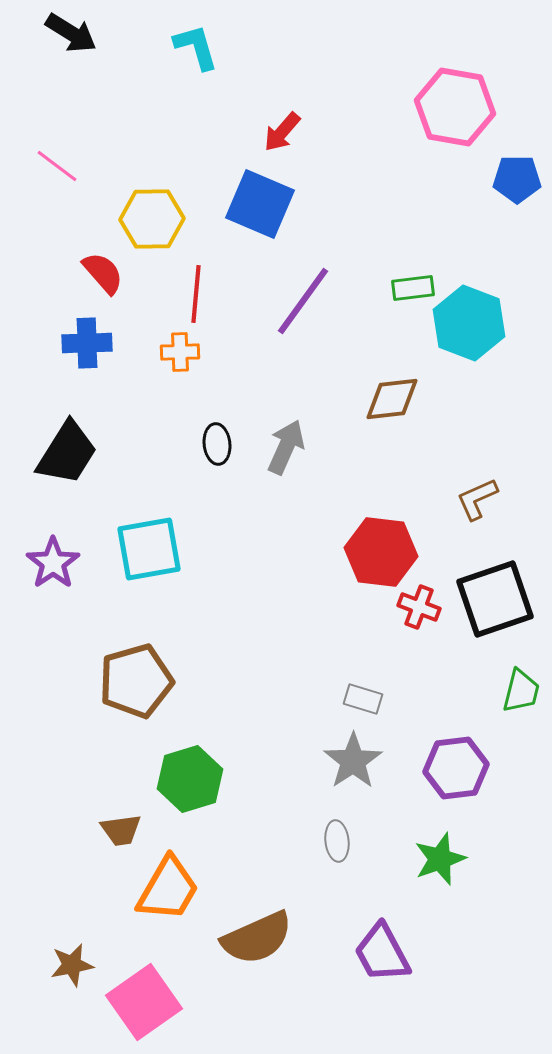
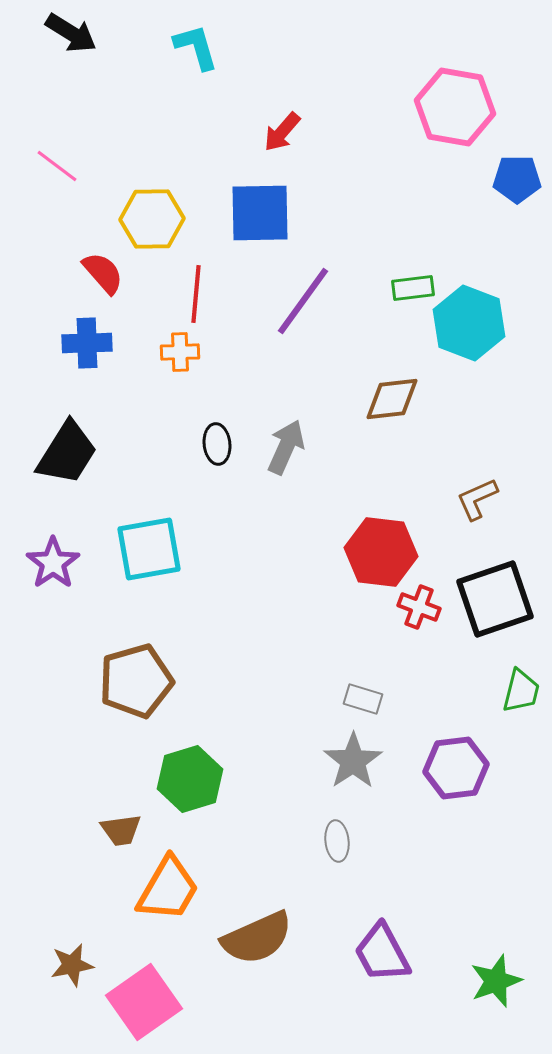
blue square: moved 9 px down; rotated 24 degrees counterclockwise
green star: moved 56 px right, 122 px down
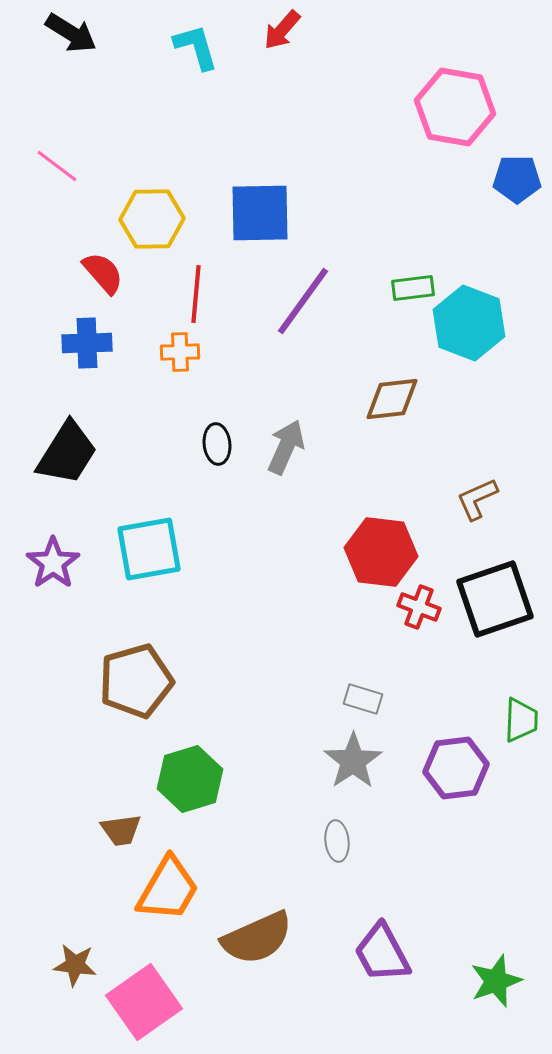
red arrow: moved 102 px up
green trapezoid: moved 29 px down; rotated 12 degrees counterclockwise
brown star: moved 3 px right; rotated 18 degrees clockwise
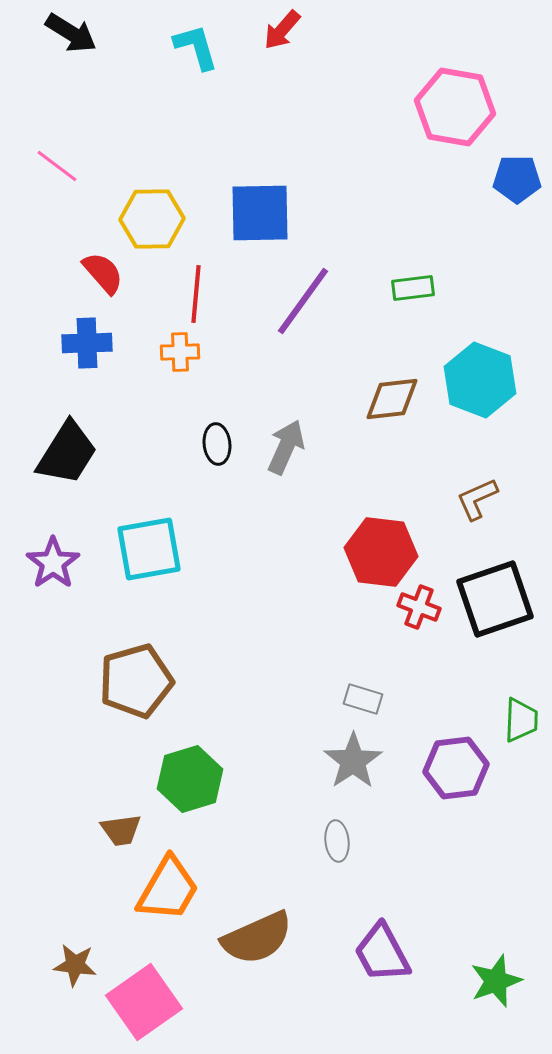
cyan hexagon: moved 11 px right, 57 px down
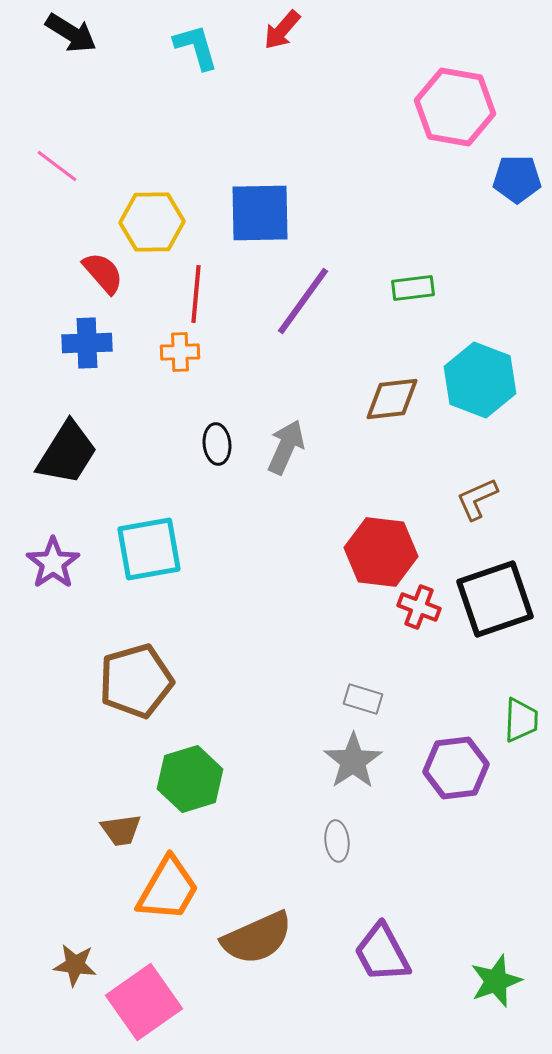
yellow hexagon: moved 3 px down
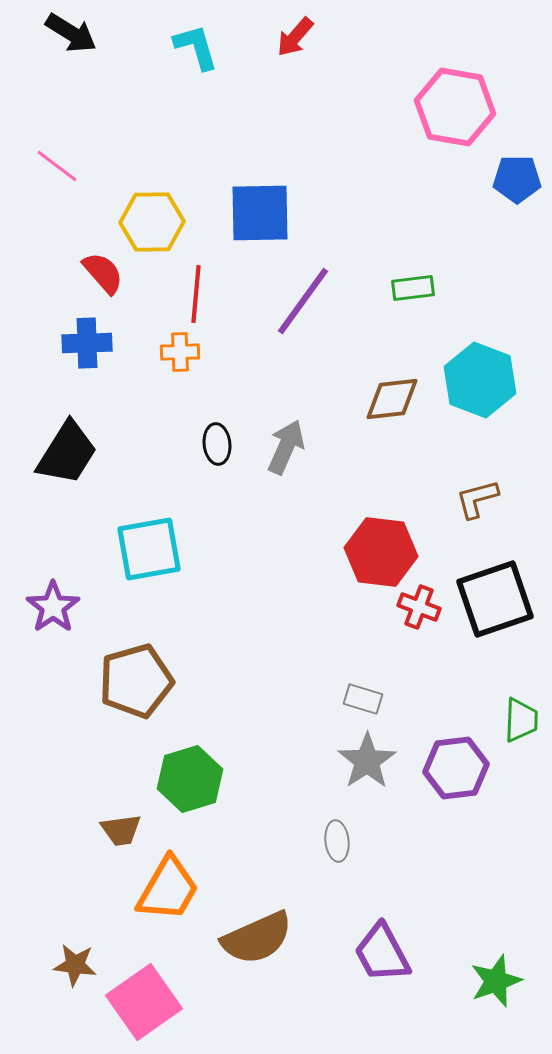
red arrow: moved 13 px right, 7 px down
brown L-shape: rotated 9 degrees clockwise
purple star: moved 44 px down
gray star: moved 14 px right
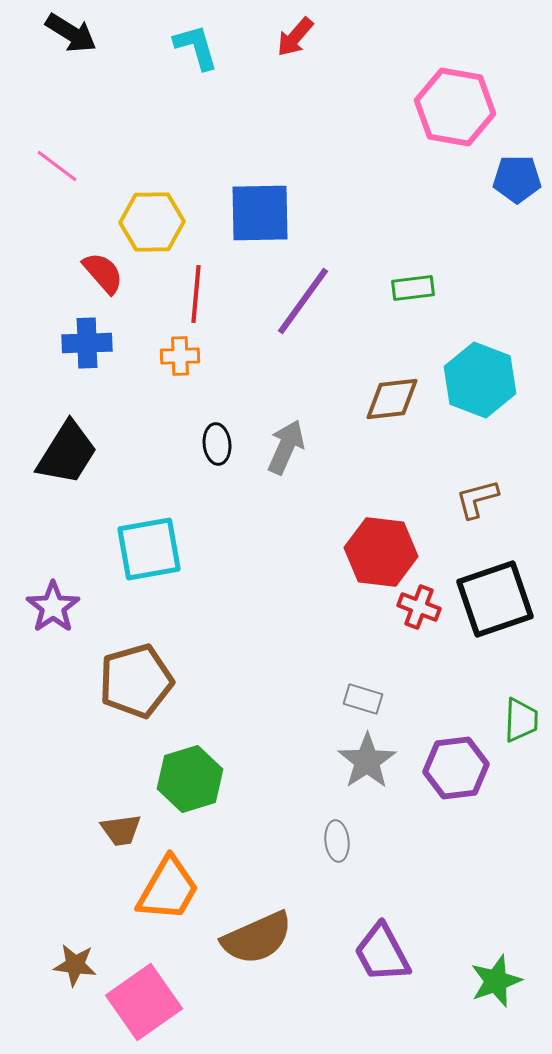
orange cross: moved 4 px down
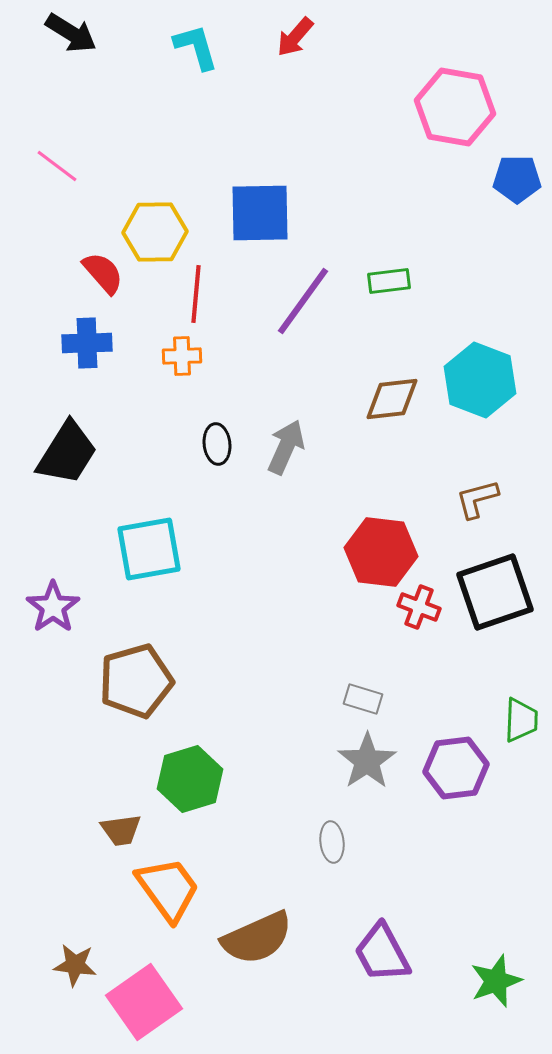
yellow hexagon: moved 3 px right, 10 px down
green rectangle: moved 24 px left, 7 px up
orange cross: moved 2 px right
black square: moved 7 px up
gray ellipse: moved 5 px left, 1 px down
orange trapezoid: rotated 66 degrees counterclockwise
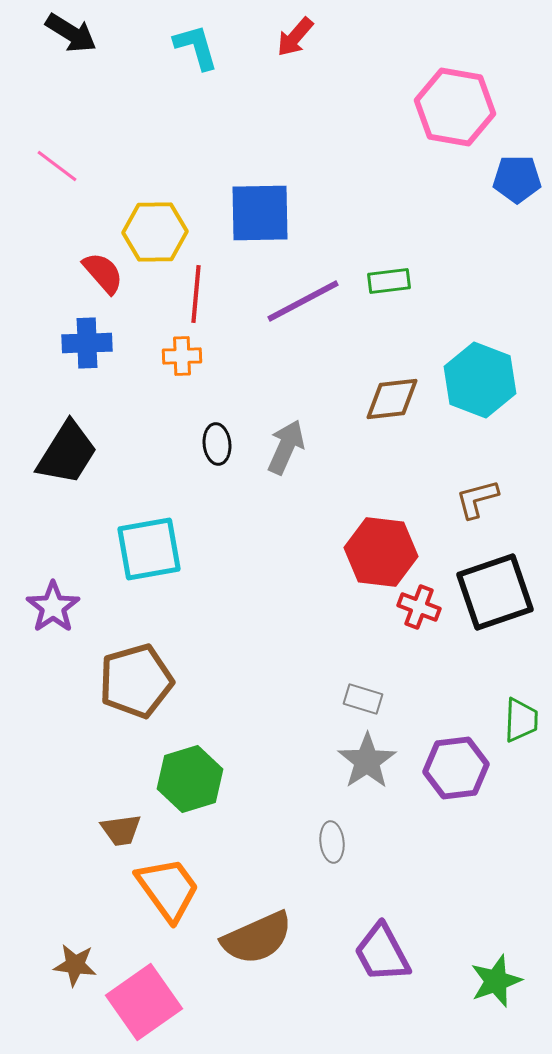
purple line: rotated 26 degrees clockwise
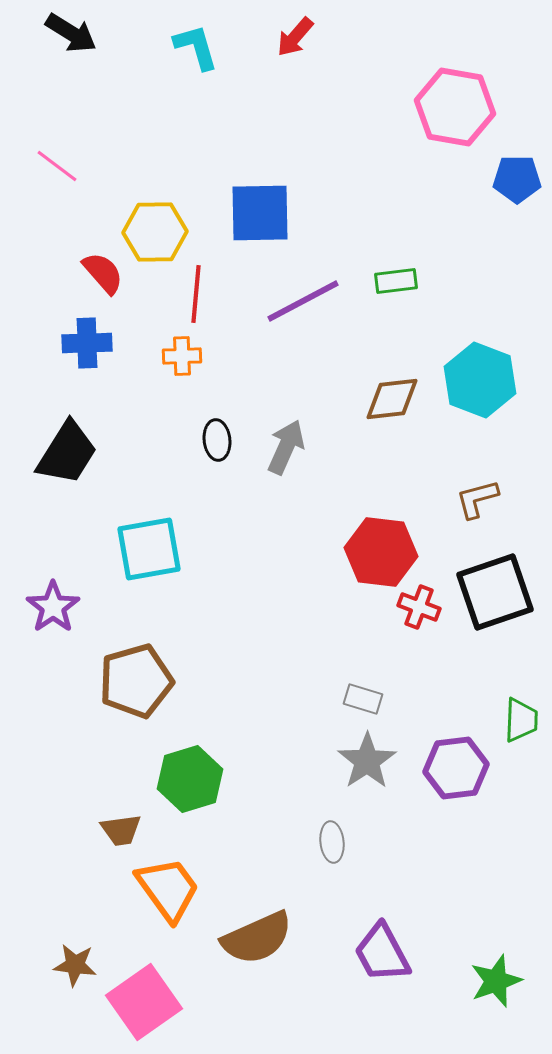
green rectangle: moved 7 px right
black ellipse: moved 4 px up
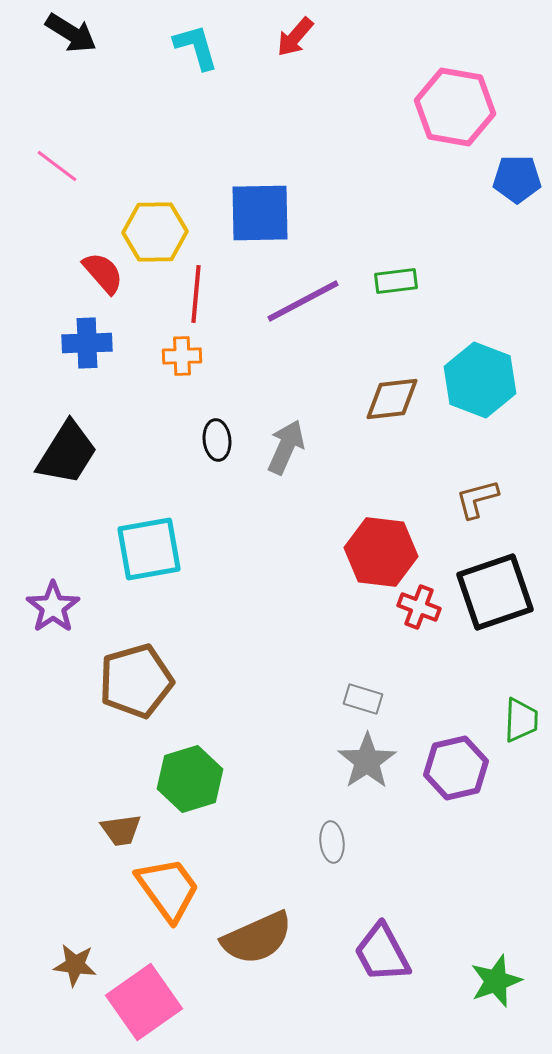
purple hexagon: rotated 6 degrees counterclockwise
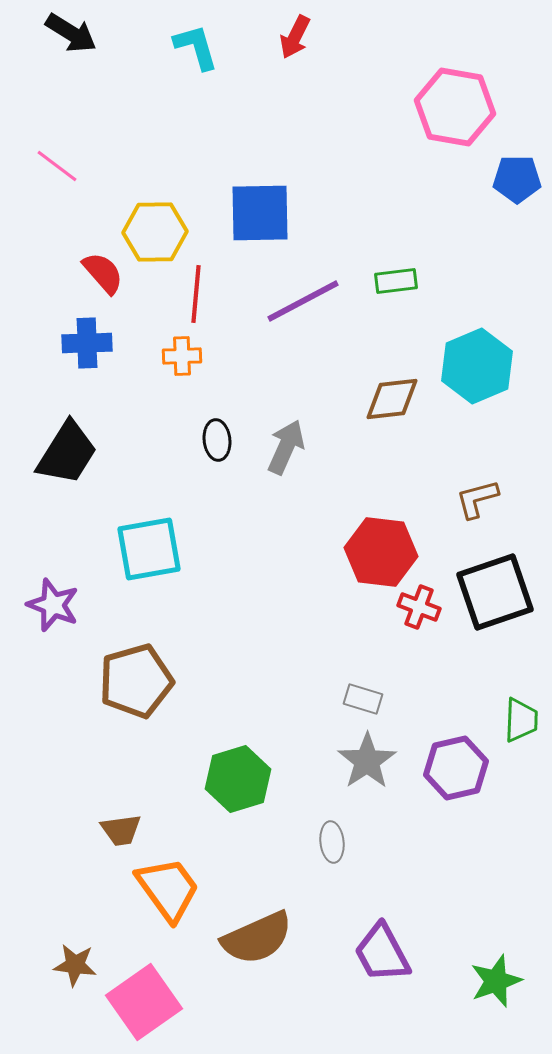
red arrow: rotated 15 degrees counterclockwise
cyan hexagon: moved 3 px left, 14 px up; rotated 16 degrees clockwise
purple star: moved 2 px up; rotated 16 degrees counterclockwise
green hexagon: moved 48 px right
